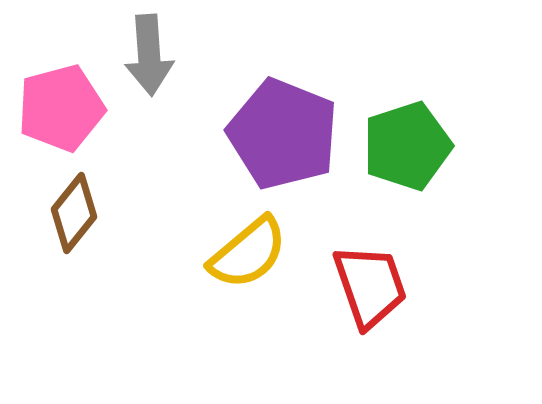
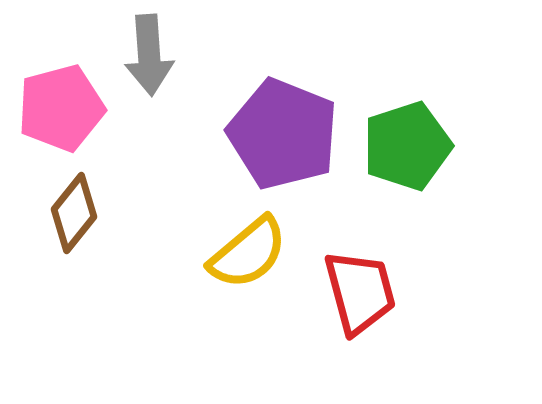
red trapezoid: moved 10 px left, 6 px down; rotated 4 degrees clockwise
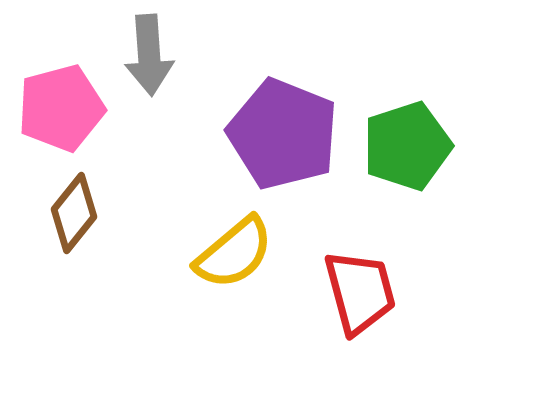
yellow semicircle: moved 14 px left
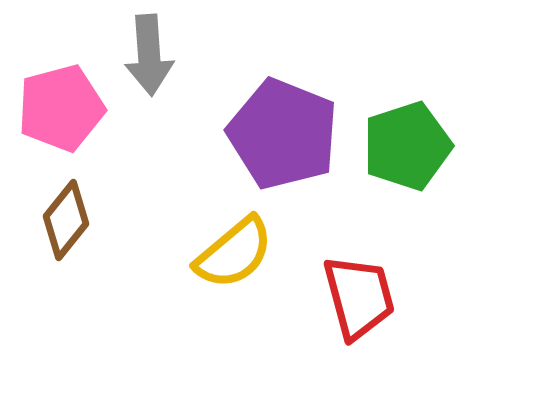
brown diamond: moved 8 px left, 7 px down
red trapezoid: moved 1 px left, 5 px down
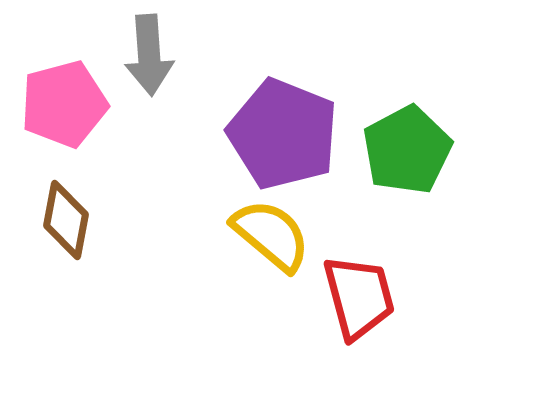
pink pentagon: moved 3 px right, 4 px up
green pentagon: moved 4 px down; rotated 10 degrees counterclockwise
brown diamond: rotated 28 degrees counterclockwise
yellow semicircle: moved 37 px right, 18 px up; rotated 100 degrees counterclockwise
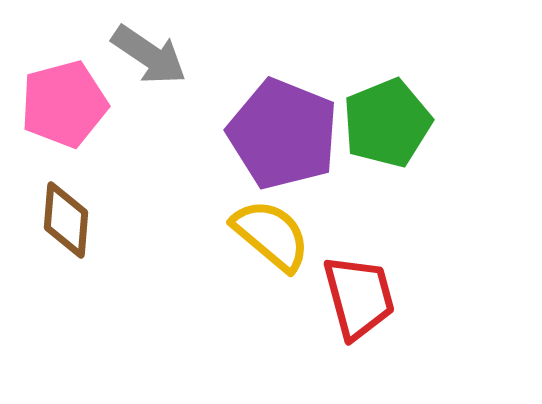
gray arrow: rotated 52 degrees counterclockwise
green pentagon: moved 20 px left, 27 px up; rotated 6 degrees clockwise
brown diamond: rotated 6 degrees counterclockwise
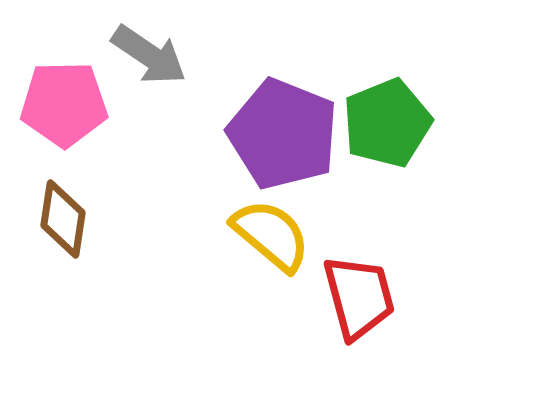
pink pentagon: rotated 14 degrees clockwise
brown diamond: moved 3 px left, 1 px up; rotated 4 degrees clockwise
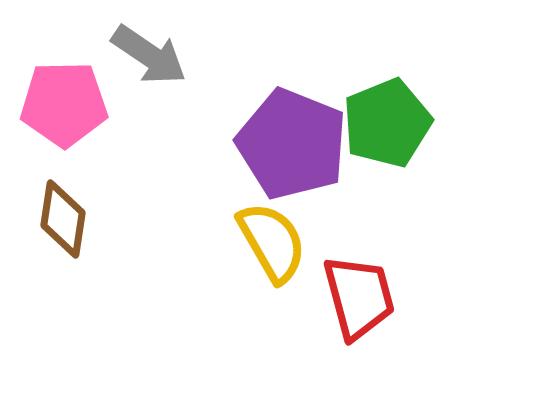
purple pentagon: moved 9 px right, 10 px down
yellow semicircle: moved 1 px right, 7 px down; rotated 20 degrees clockwise
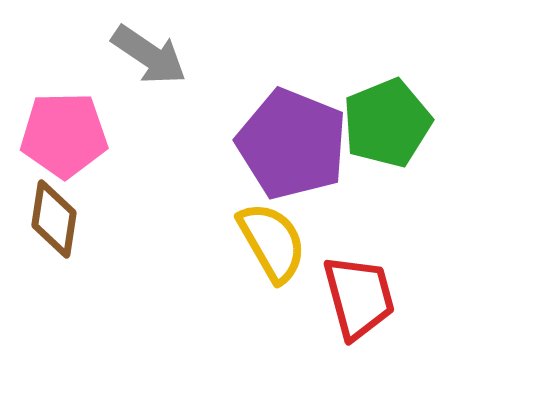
pink pentagon: moved 31 px down
brown diamond: moved 9 px left
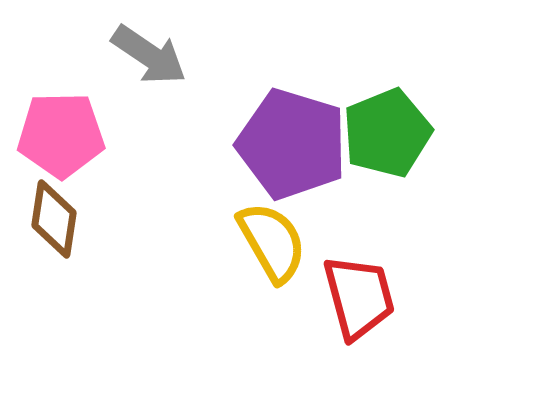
green pentagon: moved 10 px down
pink pentagon: moved 3 px left
purple pentagon: rotated 5 degrees counterclockwise
